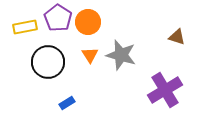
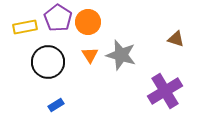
brown triangle: moved 1 px left, 2 px down
purple cross: moved 1 px down
blue rectangle: moved 11 px left, 2 px down
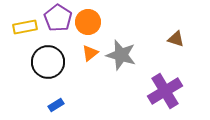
orange triangle: moved 2 px up; rotated 24 degrees clockwise
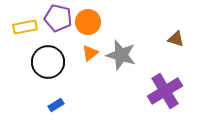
purple pentagon: rotated 20 degrees counterclockwise
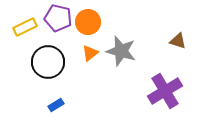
yellow rectangle: rotated 15 degrees counterclockwise
brown triangle: moved 2 px right, 2 px down
gray star: moved 4 px up
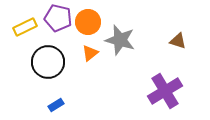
gray star: moved 1 px left, 11 px up
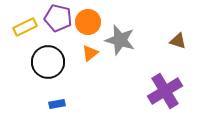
blue rectangle: moved 1 px right, 1 px up; rotated 21 degrees clockwise
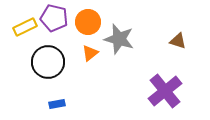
purple pentagon: moved 4 px left
gray star: moved 1 px left, 1 px up
purple cross: rotated 8 degrees counterclockwise
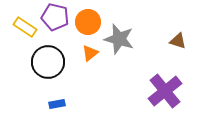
purple pentagon: moved 1 px right, 1 px up
yellow rectangle: rotated 60 degrees clockwise
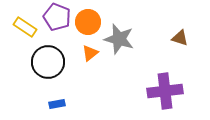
purple pentagon: moved 2 px right; rotated 8 degrees clockwise
brown triangle: moved 2 px right, 3 px up
purple cross: rotated 32 degrees clockwise
